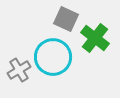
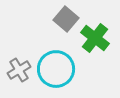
gray square: rotated 15 degrees clockwise
cyan circle: moved 3 px right, 12 px down
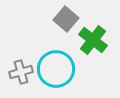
green cross: moved 2 px left, 2 px down
gray cross: moved 2 px right, 2 px down; rotated 15 degrees clockwise
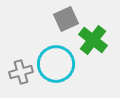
gray square: rotated 25 degrees clockwise
cyan circle: moved 5 px up
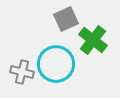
gray cross: moved 1 px right; rotated 30 degrees clockwise
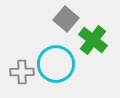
gray square: rotated 25 degrees counterclockwise
gray cross: rotated 15 degrees counterclockwise
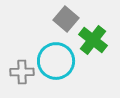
cyan circle: moved 3 px up
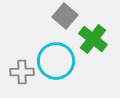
gray square: moved 1 px left, 3 px up
green cross: moved 1 px up
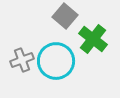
gray cross: moved 12 px up; rotated 20 degrees counterclockwise
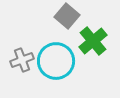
gray square: moved 2 px right
green cross: moved 2 px down; rotated 12 degrees clockwise
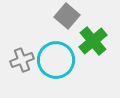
cyan circle: moved 1 px up
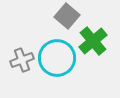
cyan circle: moved 1 px right, 2 px up
